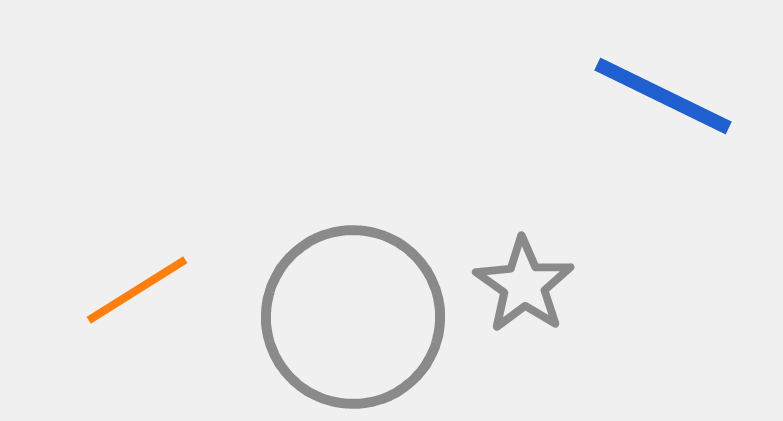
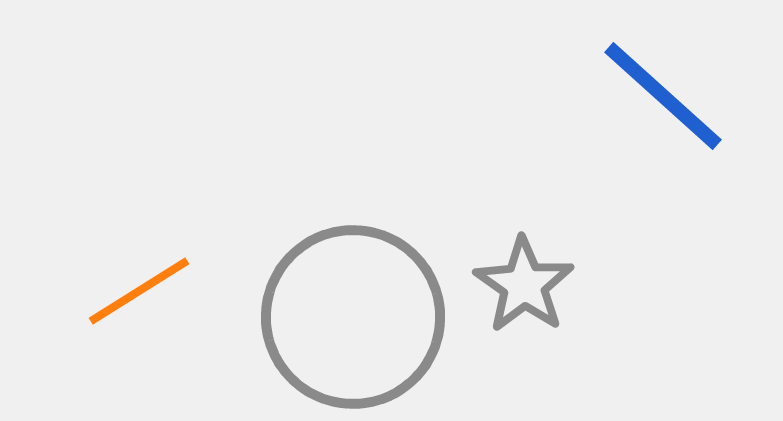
blue line: rotated 16 degrees clockwise
orange line: moved 2 px right, 1 px down
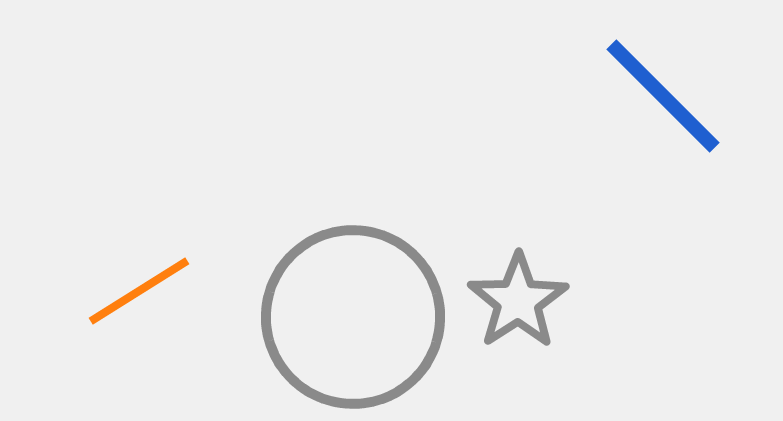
blue line: rotated 3 degrees clockwise
gray star: moved 6 px left, 16 px down; rotated 4 degrees clockwise
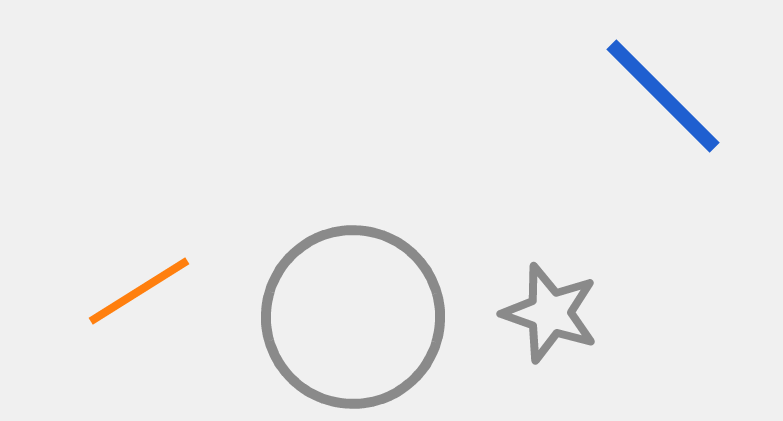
gray star: moved 32 px right, 12 px down; rotated 20 degrees counterclockwise
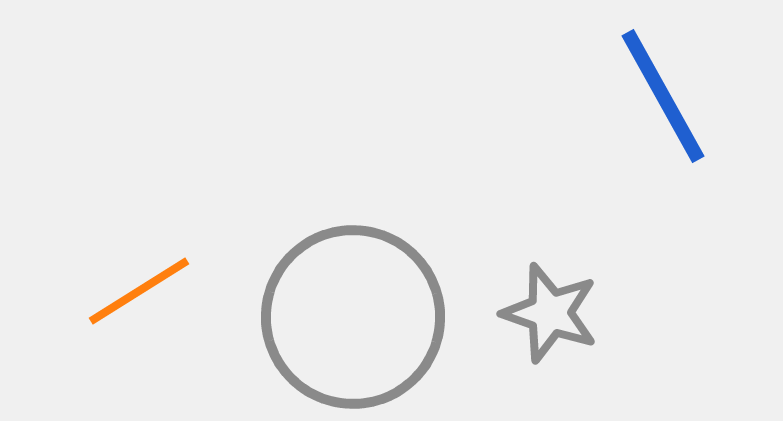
blue line: rotated 16 degrees clockwise
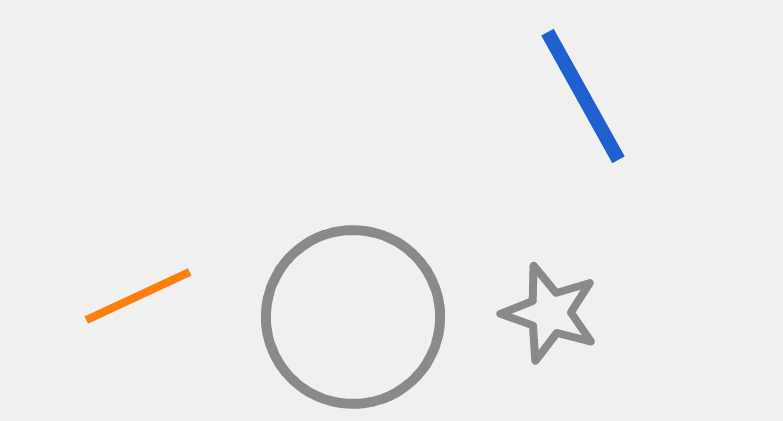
blue line: moved 80 px left
orange line: moved 1 px left, 5 px down; rotated 7 degrees clockwise
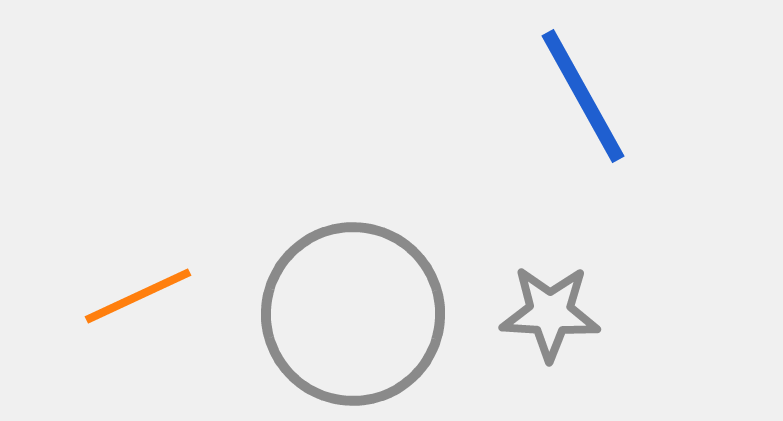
gray star: rotated 16 degrees counterclockwise
gray circle: moved 3 px up
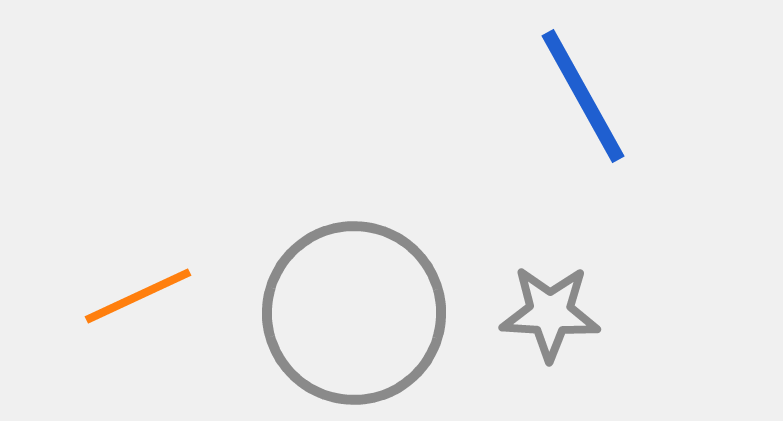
gray circle: moved 1 px right, 1 px up
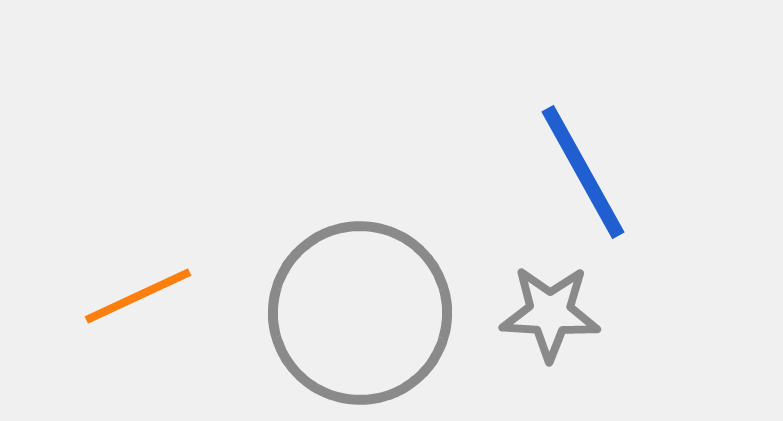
blue line: moved 76 px down
gray circle: moved 6 px right
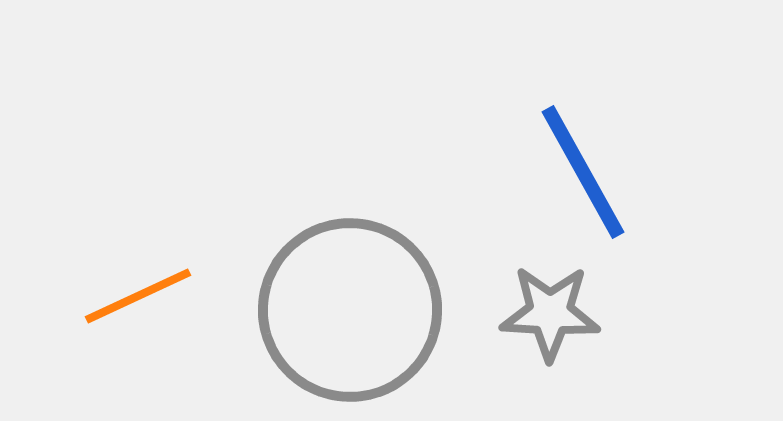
gray circle: moved 10 px left, 3 px up
